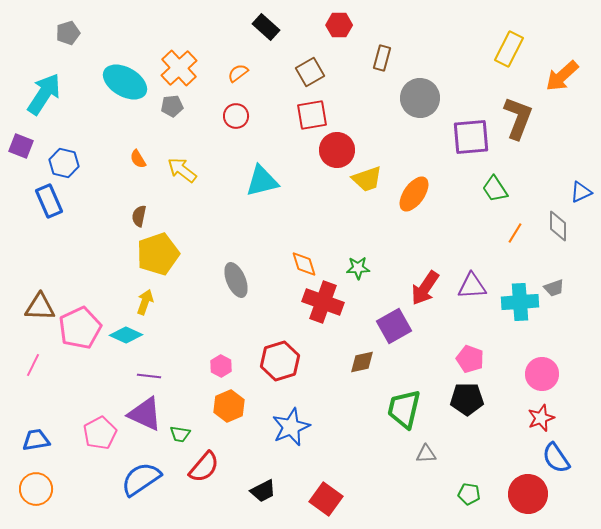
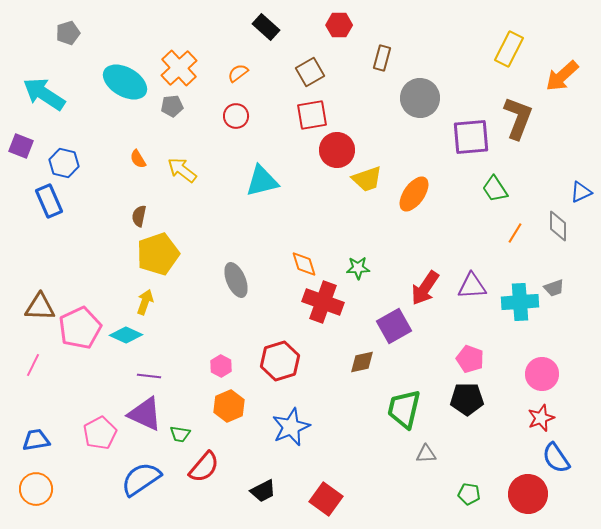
cyan arrow at (44, 94): rotated 90 degrees counterclockwise
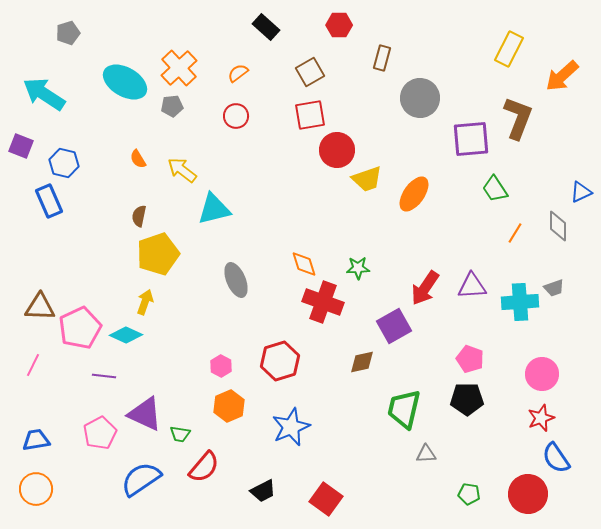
red square at (312, 115): moved 2 px left
purple square at (471, 137): moved 2 px down
cyan triangle at (262, 181): moved 48 px left, 28 px down
purple line at (149, 376): moved 45 px left
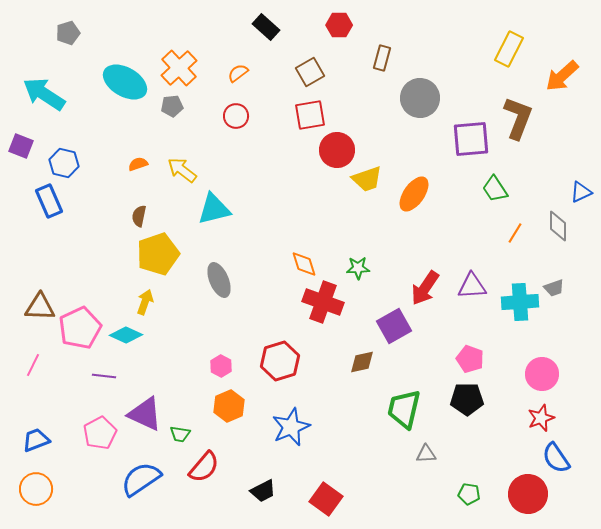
orange semicircle at (138, 159): moved 5 px down; rotated 102 degrees clockwise
gray ellipse at (236, 280): moved 17 px left
blue trapezoid at (36, 440): rotated 12 degrees counterclockwise
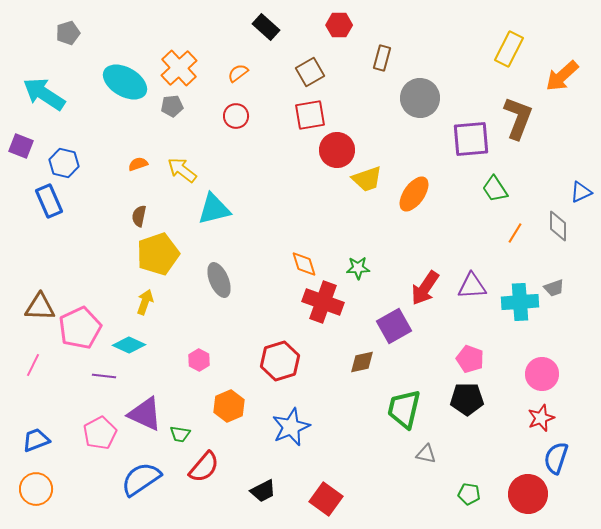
cyan diamond at (126, 335): moved 3 px right, 10 px down
pink hexagon at (221, 366): moved 22 px left, 6 px up
gray triangle at (426, 454): rotated 15 degrees clockwise
blue semicircle at (556, 458): rotated 52 degrees clockwise
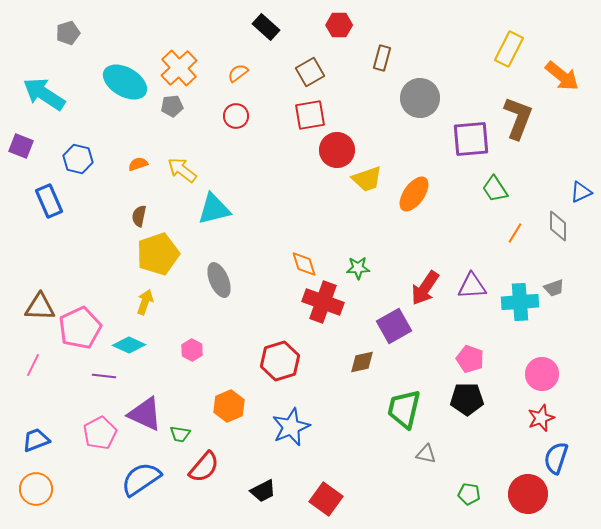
orange arrow at (562, 76): rotated 99 degrees counterclockwise
blue hexagon at (64, 163): moved 14 px right, 4 px up
pink hexagon at (199, 360): moved 7 px left, 10 px up
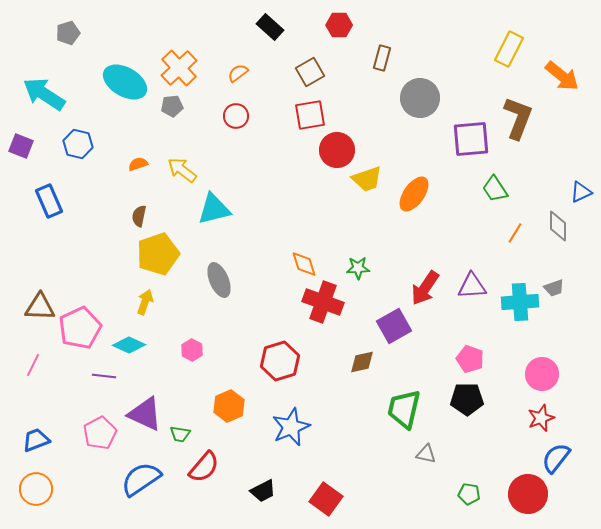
black rectangle at (266, 27): moved 4 px right
blue hexagon at (78, 159): moved 15 px up
blue semicircle at (556, 458): rotated 20 degrees clockwise
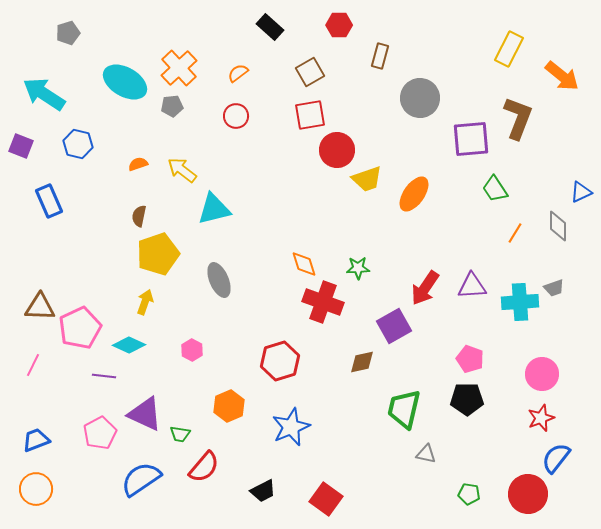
brown rectangle at (382, 58): moved 2 px left, 2 px up
